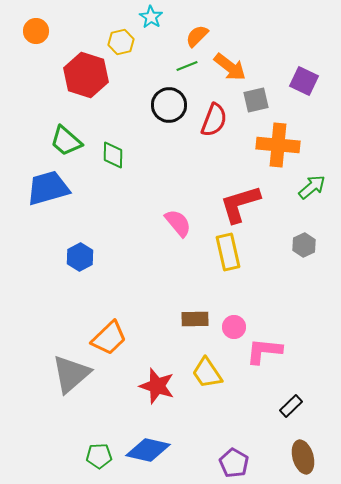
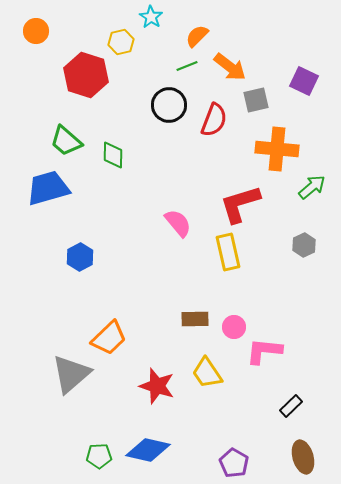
orange cross: moved 1 px left, 4 px down
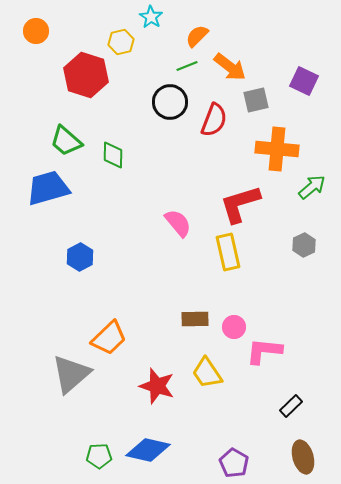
black circle: moved 1 px right, 3 px up
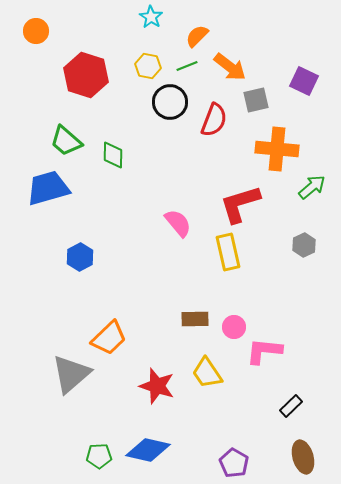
yellow hexagon: moved 27 px right, 24 px down; rotated 25 degrees clockwise
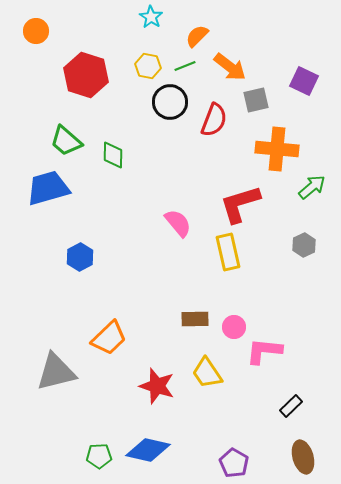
green line: moved 2 px left
gray triangle: moved 15 px left, 2 px up; rotated 27 degrees clockwise
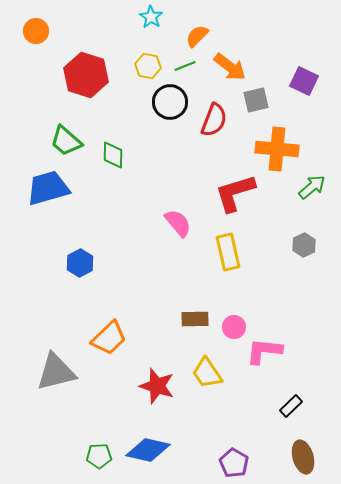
red L-shape: moved 5 px left, 11 px up
blue hexagon: moved 6 px down
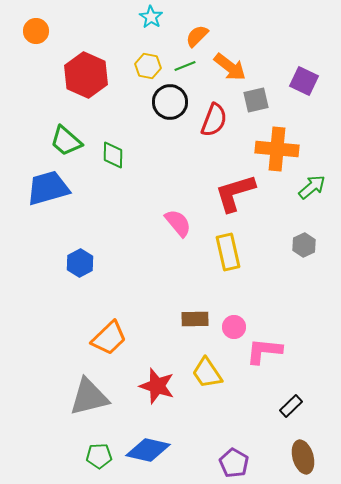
red hexagon: rotated 6 degrees clockwise
gray triangle: moved 33 px right, 25 px down
